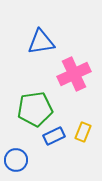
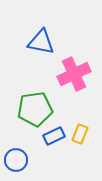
blue triangle: rotated 20 degrees clockwise
yellow rectangle: moved 3 px left, 2 px down
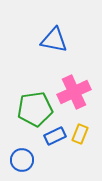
blue triangle: moved 13 px right, 2 px up
pink cross: moved 18 px down
blue rectangle: moved 1 px right
blue circle: moved 6 px right
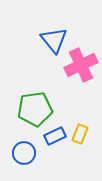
blue triangle: rotated 40 degrees clockwise
pink cross: moved 7 px right, 27 px up
blue circle: moved 2 px right, 7 px up
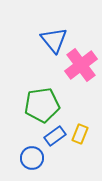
pink cross: rotated 12 degrees counterclockwise
green pentagon: moved 7 px right, 4 px up
blue rectangle: rotated 10 degrees counterclockwise
blue circle: moved 8 px right, 5 px down
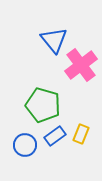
green pentagon: moved 1 px right; rotated 24 degrees clockwise
yellow rectangle: moved 1 px right
blue circle: moved 7 px left, 13 px up
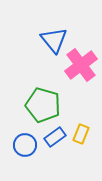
blue rectangle: moved 1 px down
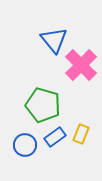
pink cross: rotated 8 degrees counterclockwise
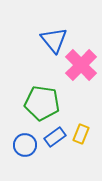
green pentagon: moved 1 px left, 2 px up; rotated 8 degrees counterclockwise
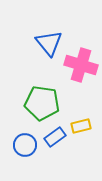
blue triangle: moved 5 px left, 3 px down
pink cross: rotated 28 degrees counterclockwise
yellow rectangle: moved 8 px up; rotated 54 degrees clockwise
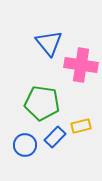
pink cross: rotated 8 degrees counterclockwise
blue rectangle: rotated 10 degrees counterclockwise
